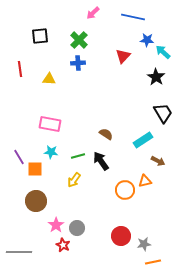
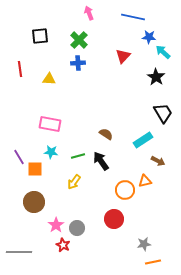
pink arrow: moved 4 px left; rotated 112 degrees clockwise
blue star: moved 2 px right, 3 px up
yellow arrow: moved 2 px down
brown circle: moved 2 px left, 1 px down
red circle: moved 7 px left, 17 px up
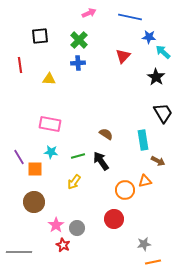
pink arrow: rotated 88 degrees clockwise
blue line: moved 3 px left
red line: moved 4 px up
cyan rectangle: rotated 66 degrees counterclockwise
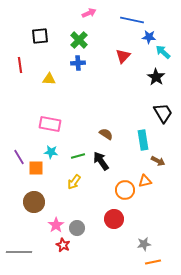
blue line: moved 2 px right, 3 px down
orange square: moved 1 px right, 1 px up
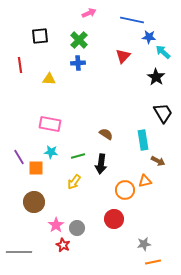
black arrow: moved 3 px down; rotated 138 degrees counterclockwise
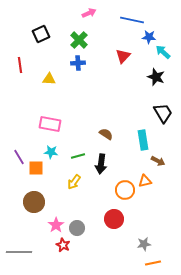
black square: moved 1 px right, 2 px up; rotated 18 degrees counterclockwise
black star: rotated 12 degrees counterclockwise
orange line: moved 1 px down
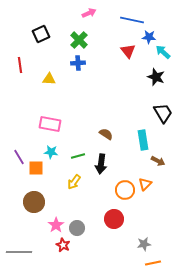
red triangle: moved 5 px right, 5 px up; rotated 21 degrees counterclockwise
orange triangle: moved 3 px down; rotated 32 degrees counterclockwise
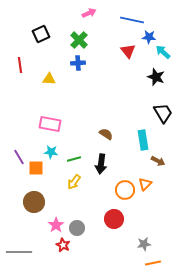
green line: moved 4 px left, 3 px down
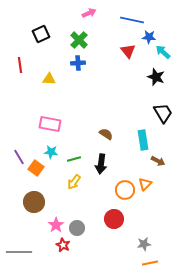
orange square: rotated 35 degrees clockwise
orange line: moved 3 px left
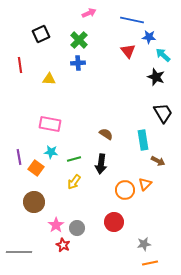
cyan arrow: moved 3 px down
purple line: rotated 21 degrees clockwise
red circle: moved 3 px down
